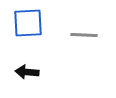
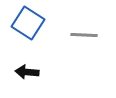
blue square: rotated 36 degrees clockwise
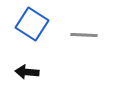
blue square: moved 4 px right, 1 px down
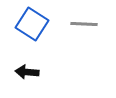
gray line: moved 11 px up
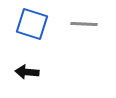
blue square: rotated 16 degrees counterclockwise
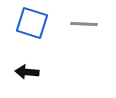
blue square: moved 1 px up
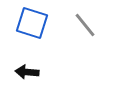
gray line: moved 1 px right, 1 px down; rotated 48 degrees clockwise
